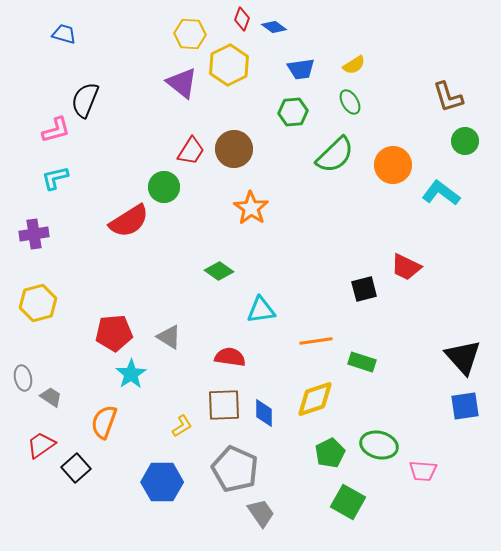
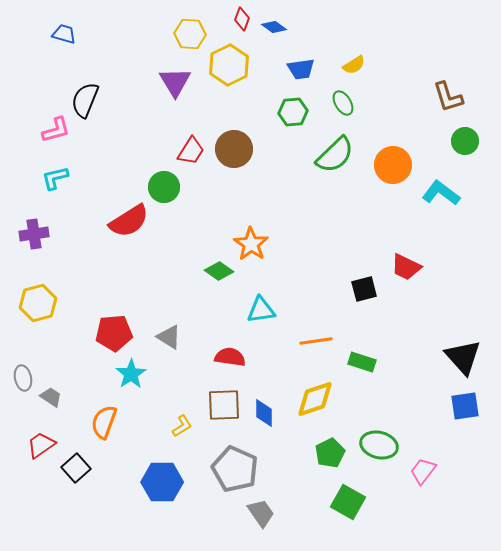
purple triangle at (182, 83): moved 7 px left, 1 px up; rotated 20 degrees clockwise
green ellipse at (350, 102): moved 7 px left, 1 px down
orange star at (251, 208): moved 36 px down
pink trapezoid at (423, 471): rotated 124 degrees clockwise
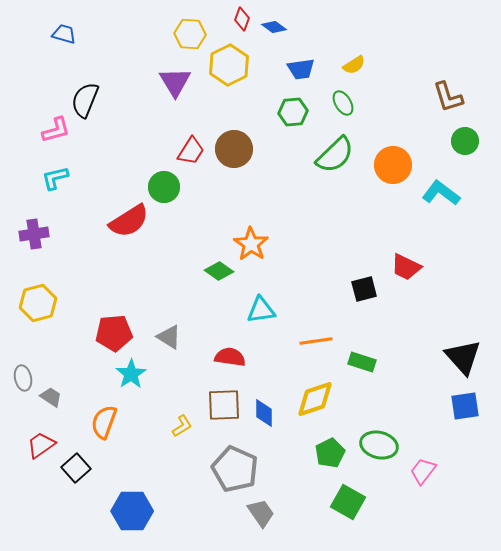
blue hexagon at (162, 482): moved 30 px left, 29 px down
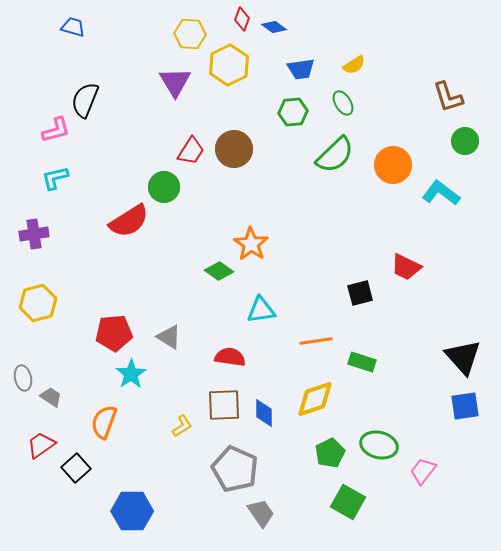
blue trapezoid at (64, 34): moved 9 px right, 7 px up
black square at (364, 289): moved 4 px left, 4 px down
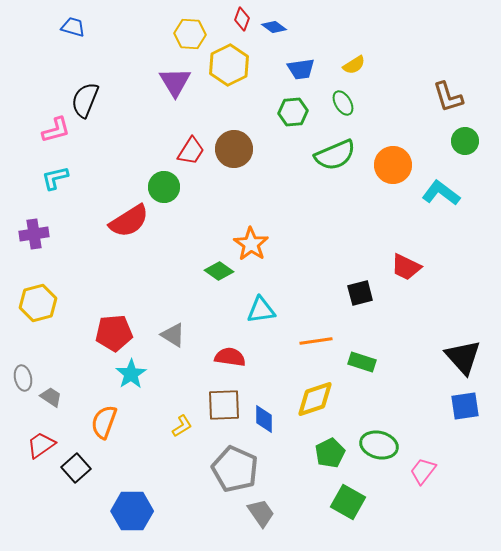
green semicircle at (335, 155): rotated 21 degrees clockwise
gray triangle at (169, 337): moved 4 px right, 2 px up
blue diamond at (264, 413): moved 6 px down
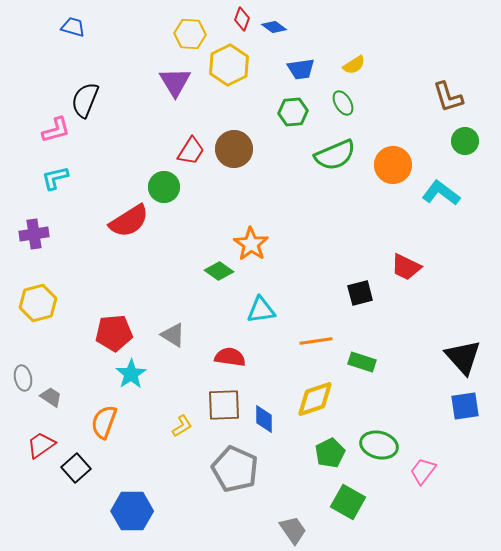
gray trapezoid at (261, 513): moved 32 px right, 17 px down
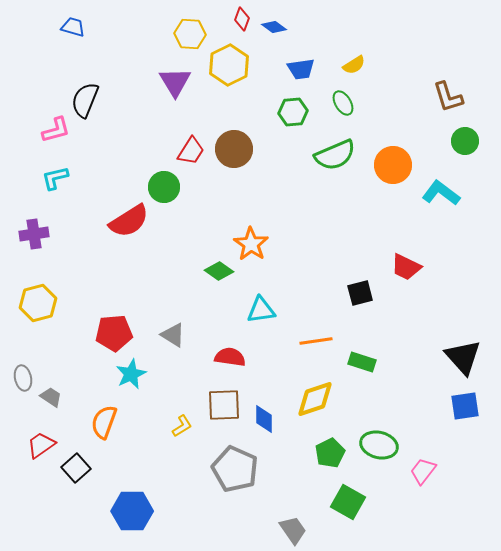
cyan star at (131, 374): rotated 8 degrees clockwise
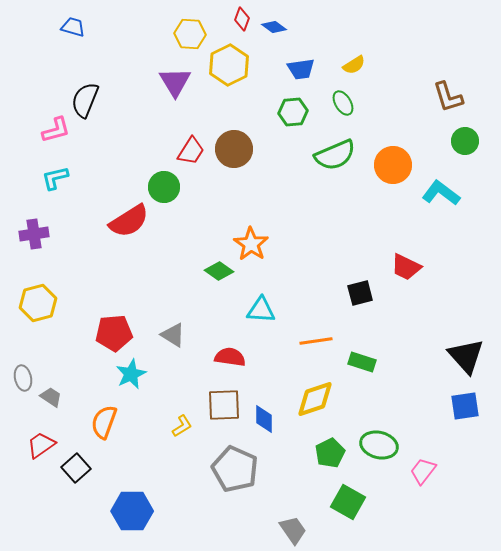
cyan triangle at (261, 310): rotated 12 degrees clockwise
black triangle at (463, 357): moved 3 px right, 1 px up
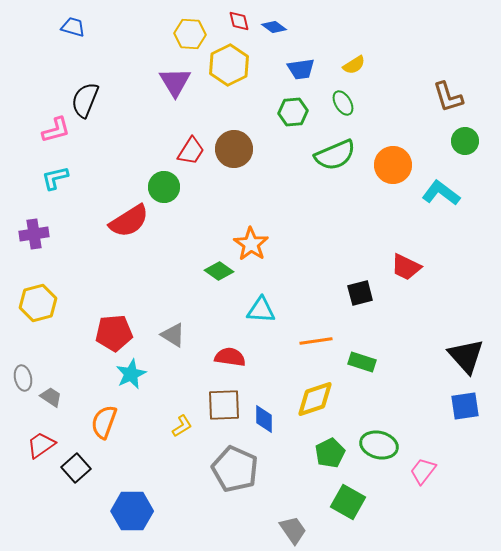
red diamond at (242, 19): moved 3 px left, 2 px down; rotated 35 degrees counterclockwise
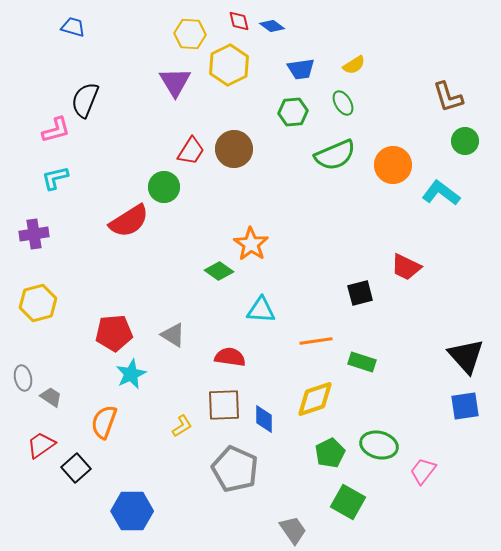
blue diamond at (274, 27): moved 2 px left, 1 px up
